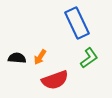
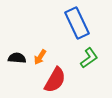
red semicircle: rotated 40 degrees counterclockwise
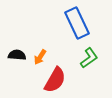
black semicircle: moved 3 px up
